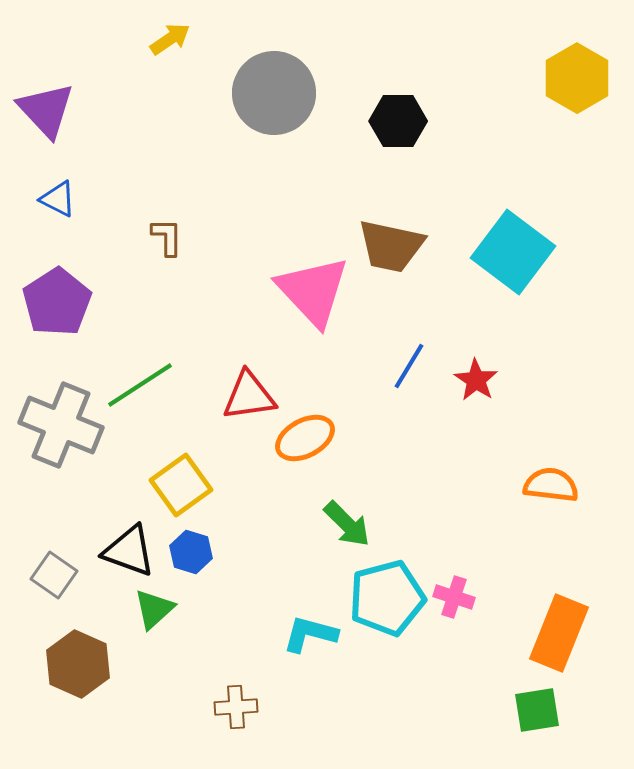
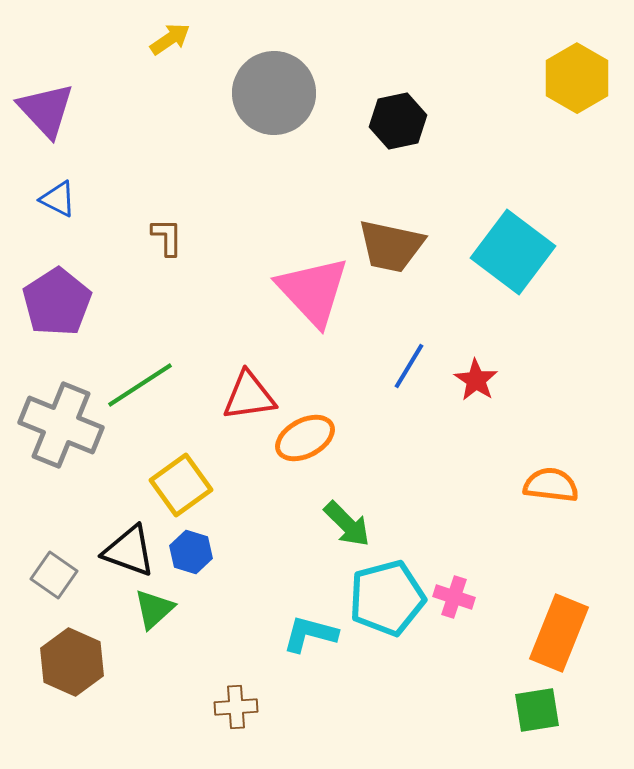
black hexagon: rotated 12 degrees counterclockwise
brown hexagon: moved 6 px left, 2 px up
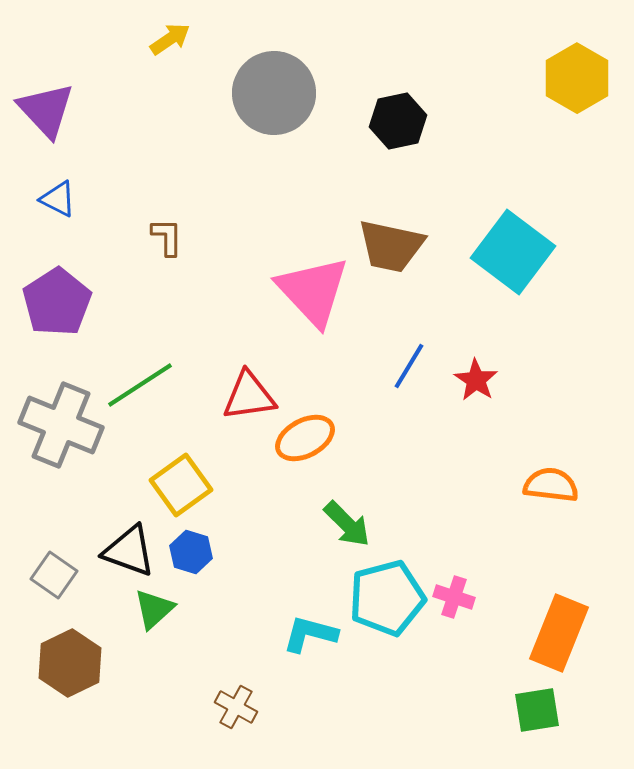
brown hexagon: moved 2 px left, 1 px down; rotated 10 degrees clockwise
brown cross: rotated 33 degrees clockwise
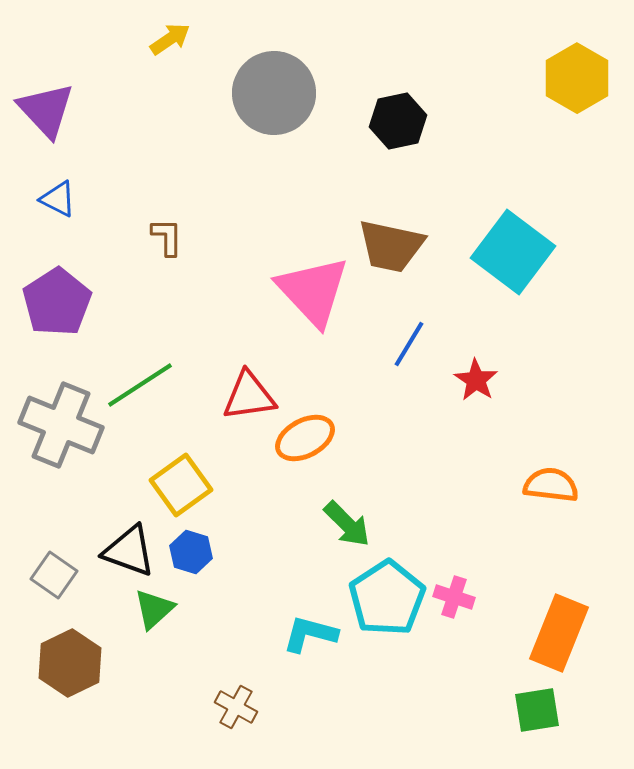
blue line: moved 22 px up
cyan pentagon: rotated 18 degrees counterclockwise
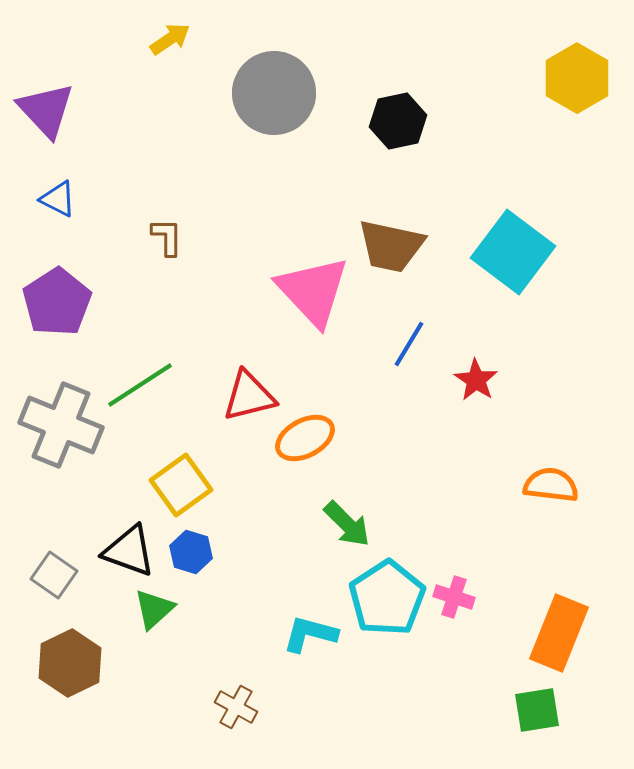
red triangle: rotated 6 degrees counterclockwise
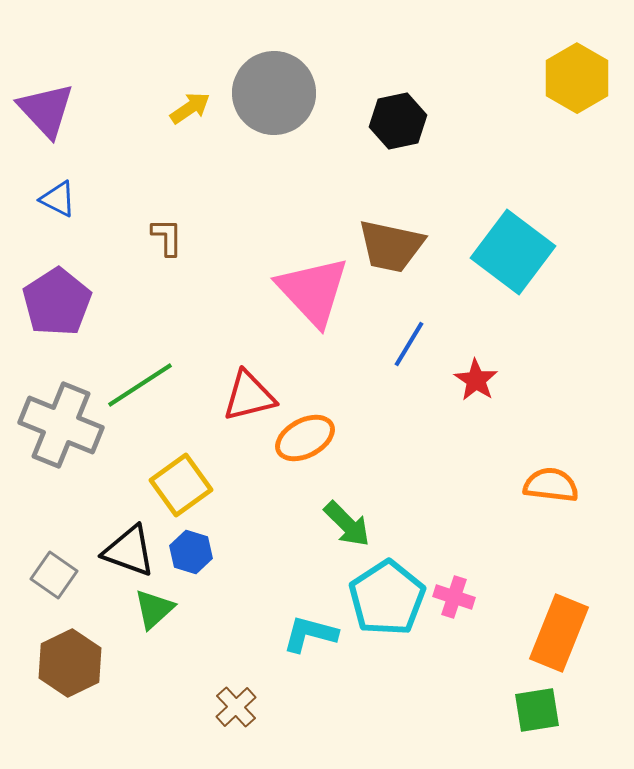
yellow arrow: moved 20 px right, 69 px down
brown cross: rotated 18 degrees clockwise
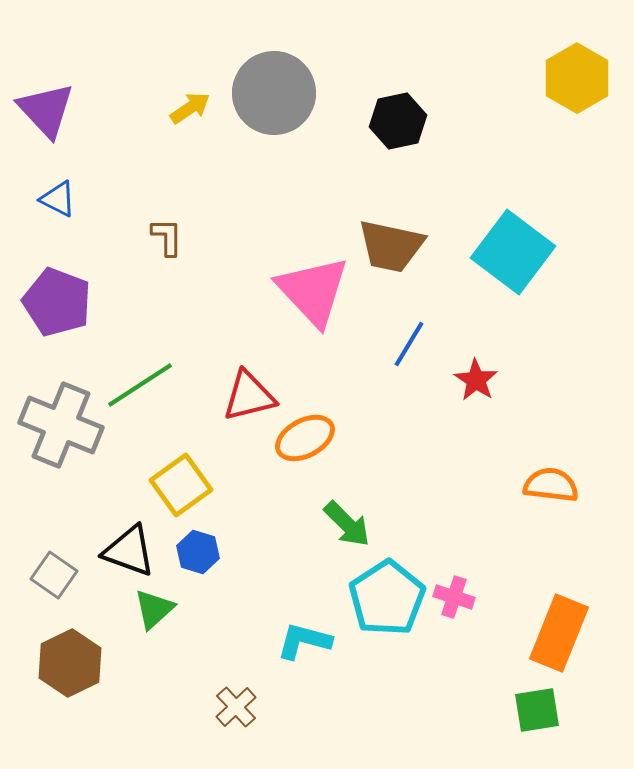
purple pentagon: rotated 18 degrees counterclockwise
blue hexagon: moved 7 px right
cyan L-shape: moved 6 px left, 7 px down
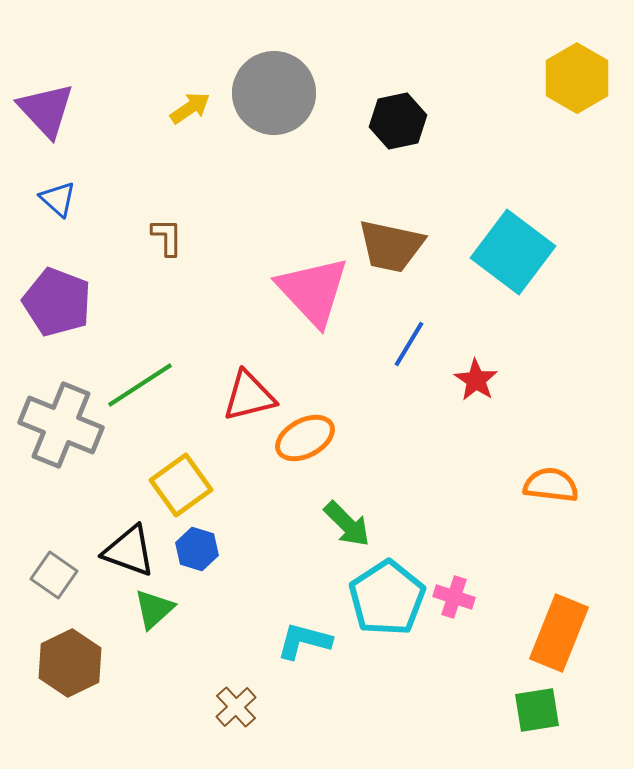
blue triangle: rotated 15 degrees clockwise
blue hexagon: moved 1 px left, 3 px up
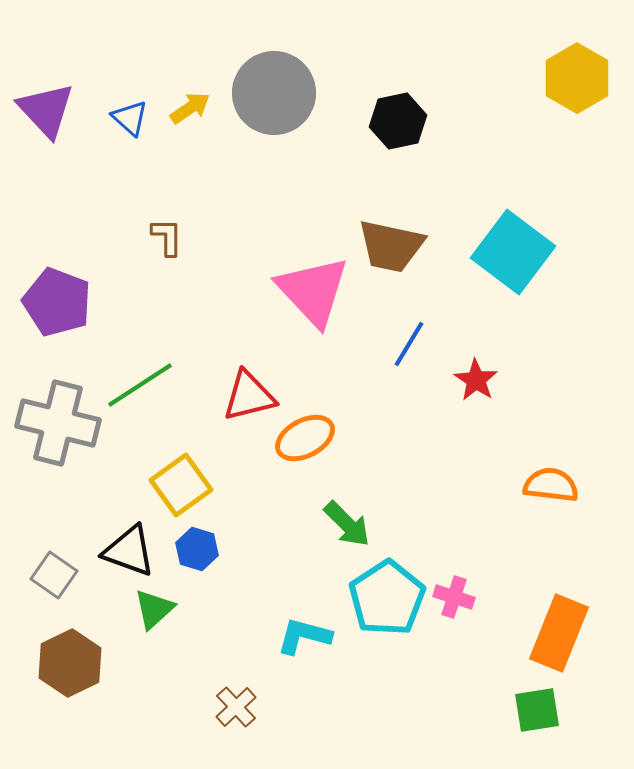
blue triangle: moved 72 px right, 81 px up
gray cross: moved 3 px left, 2 px up; rotated 8 degrees counterclockwise
cyan L-shape: moved 5 px up
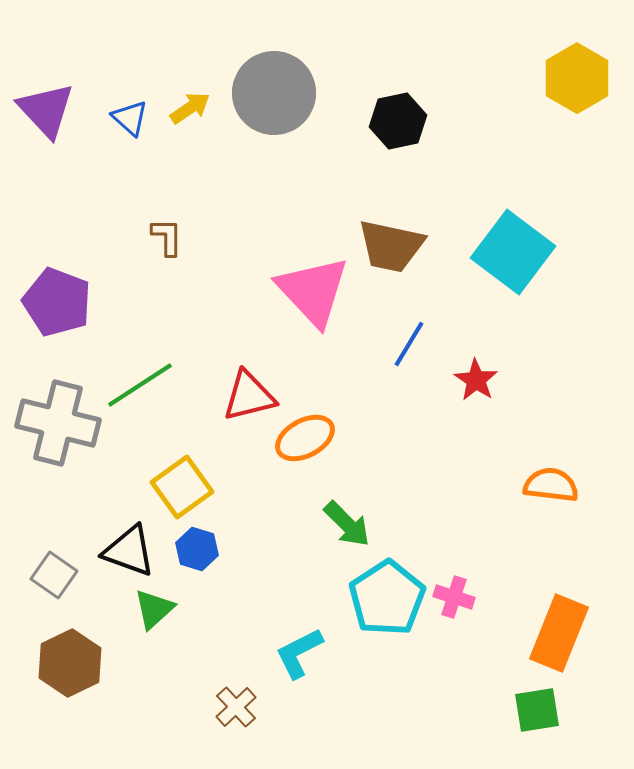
yellow square: moved 1 px right, 2 px down
cyan L-shape: moved 5 px left, 17 px down; rotated 42 degrees counterclockwise
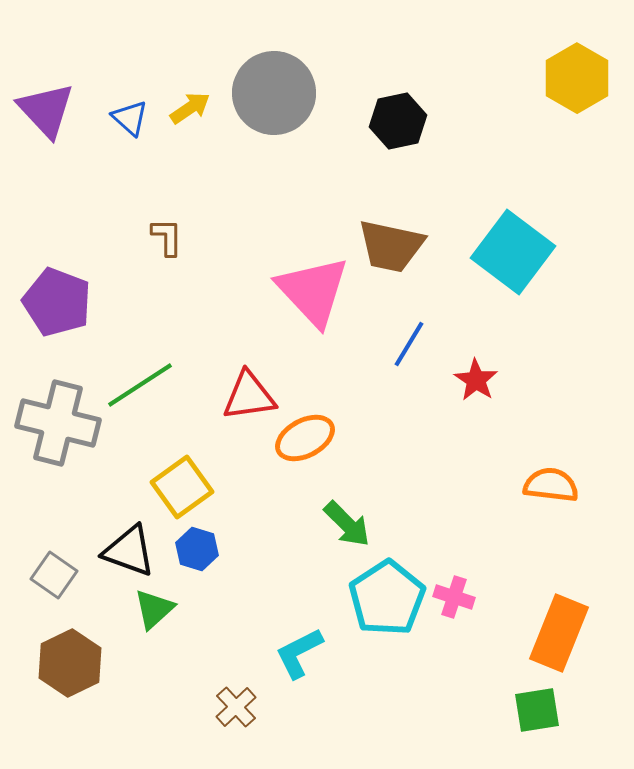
red triangle: rotated 6 degrees clockwise
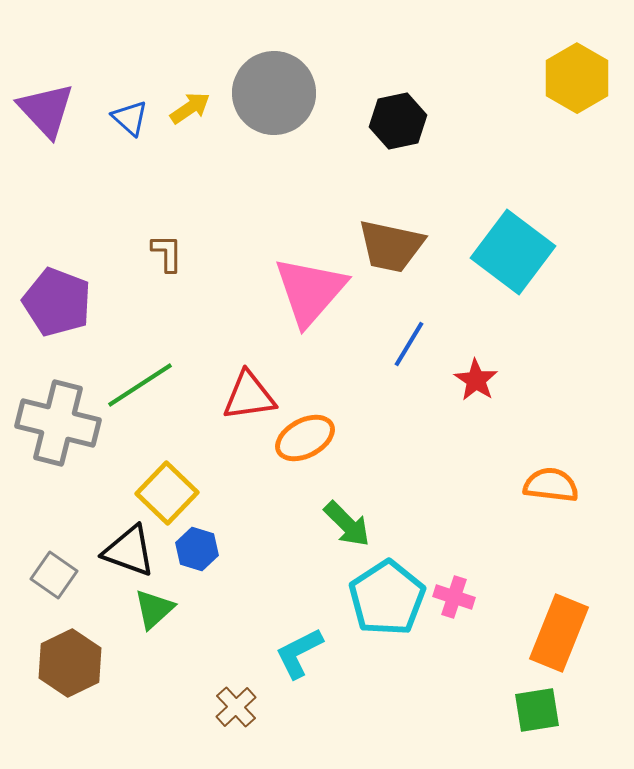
brown L-shape: moved 16 px down
pink triangle: moved 3 px left; rotated 24 degrees clockwise
yellow square: moved 15 px left, 6 px down; rotated 10 degrees counterclockwise
